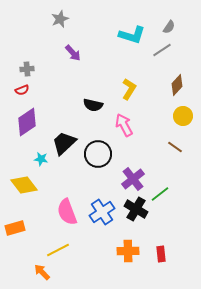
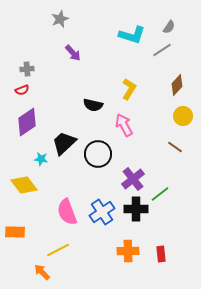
black cross: rotated 30 degrees counterclockwise
orange rectangle: moved 4 px down; rotated 18 degrees clockwise
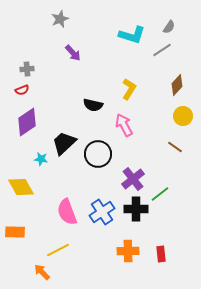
yellow diamond: moved 3 px left, 2 px down; rotated 8 degrees clockwise
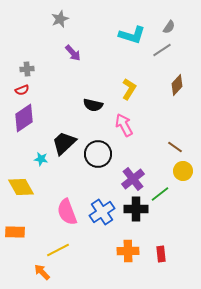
yellow circle: moved 55 px down
purple diamond: moved 3 px left, 4 px up
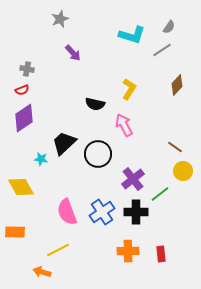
gray cross: rotated 16 degrees clockwise
black semicircle: moved 2 px right, 1 px up
black cross: moved 3 px down
orange arrow: rotated 30 degrees counterclockwise
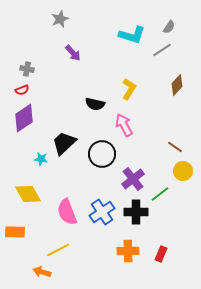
black circle: moved 4 px right
yellow diamond: moved 7 px right, 7 px down
red rectangle: rotated 28 degrees clockwise
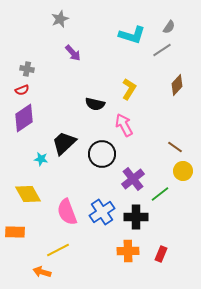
black cross: moved 5 px down
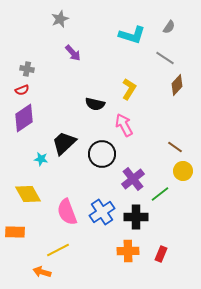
gray line: moved 3 px right, 8 px down; rotated 66 degrees clockwise
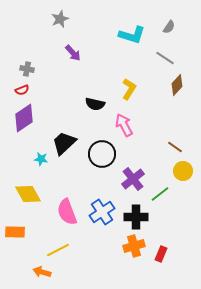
orange cross: moved 6 px right, 5 px up; rotated 15 degrees counterclockwise
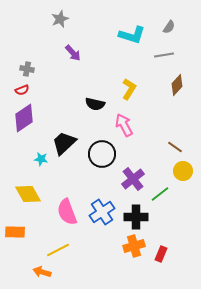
gray line: moved 1 px left, 3 px up; rotated 42 degrees counterclockwise
